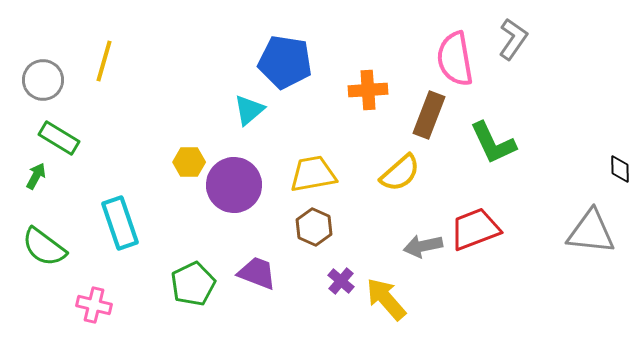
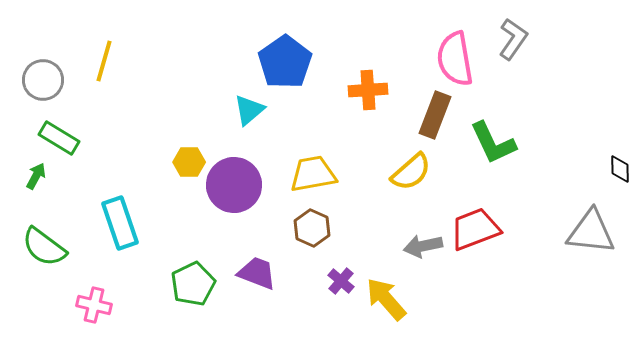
blue pentagon: rotated 28 degrees clockwise
brown rectangle: moved 6 px right
yellow semicircle: moved 11 px right, 1 px up
brown hexagon: moved 2 px left, 1 px down
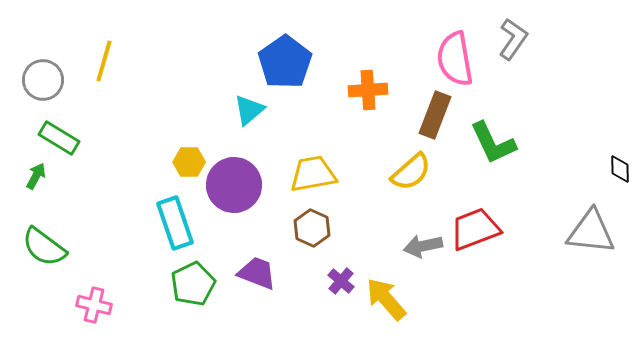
cyan rectangle: moved 55 px right
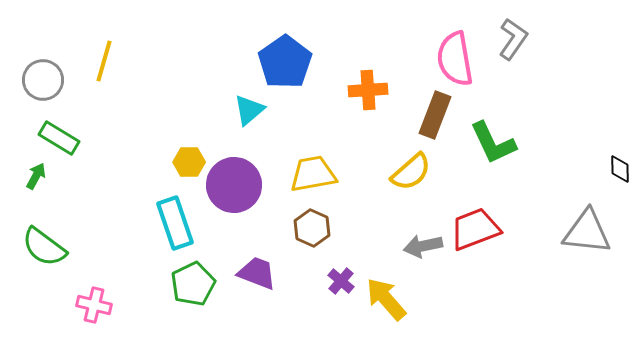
gray triangle: moved 4 px left
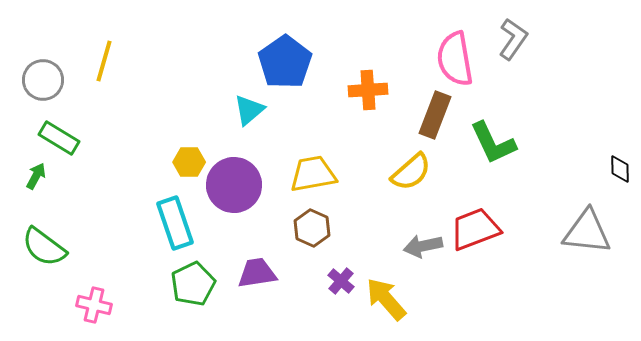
purple trapezoid: rotated 30 degrees counterclockwise
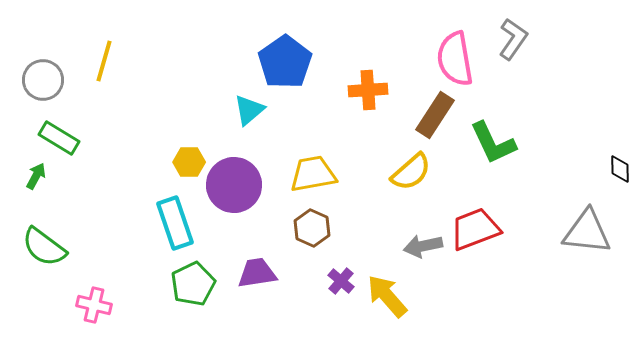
brown rectangle: rotated 12 degrees clockwise
yellow arrow: moved 1 px right, 3 px up
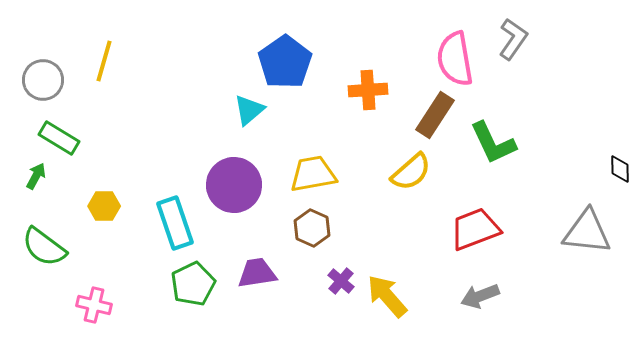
yellow hexagon: moved 85 px left, 44 px down
gray arrow: moved 57 px right, 50 px down; rotated 9 degrees counterclockwise
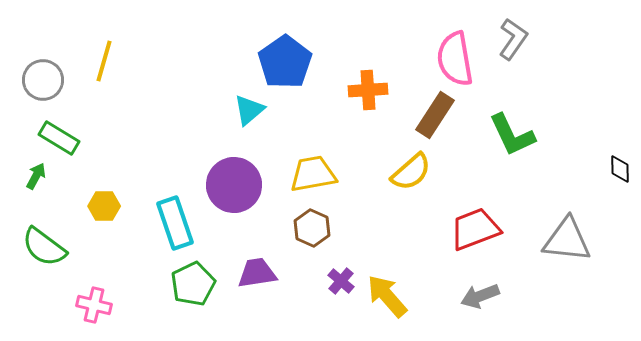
green L-shape: moved 19 px right, 8 px up
gray triangle: moved 20 px left, 8 px down
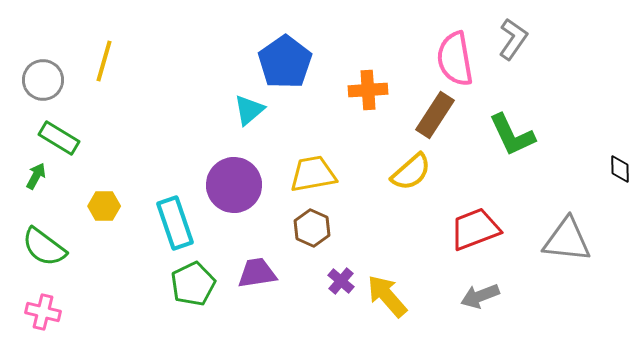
pink cross: moved 51 px left, 7 px down
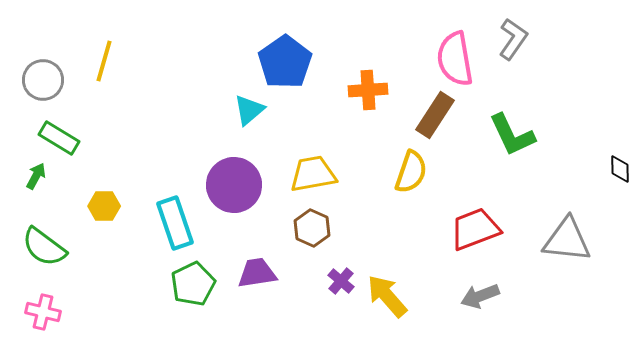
yellow semicircle: rotated 30 degrees counterclockwise
